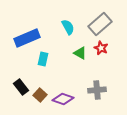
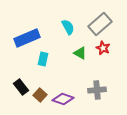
red star: moved 2 px right
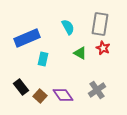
gray rectangle: rotated 40 degrees counterclockwise
gray cross: rotated 30 degrees counterclockwise
brown square: moved 1 px down
purple diamond: moved 4 px up; rotated 35 degrees clockwise
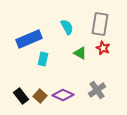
cyan semicircle: moved 1 px left
blue rectangle: moved 2 px right, 1 px down
black rectangle: moved 9 px down
purple diamond: rotated 30 degrees counterclockwise
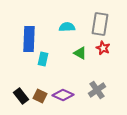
cyan semicircle: rotated 63 degrees counterclockwise
blue rectangle: rotated 65 degrees counterclockwise
brown square: rotated 16 degrees counterclockwise
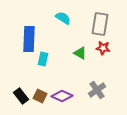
cyan semicircle: moved 4 px left, 9 px up; rotated 35 degrees clockwise
red star: rotated 16 degrees counterclockwise
purple diamond: moved 1 px left, 1 px down
